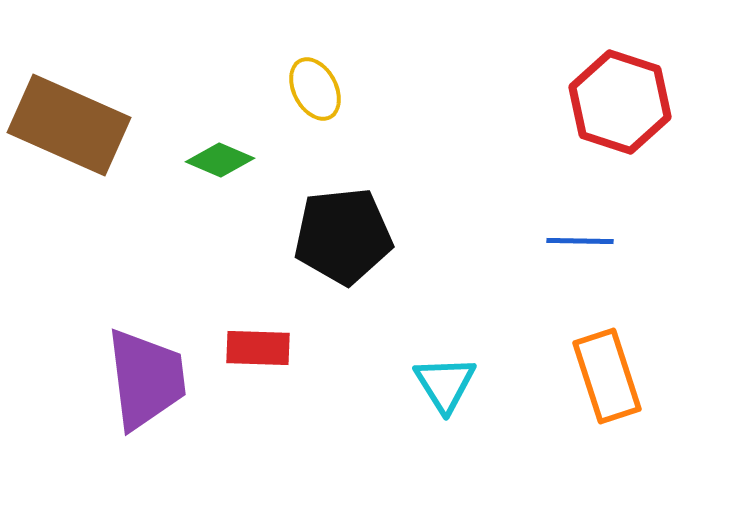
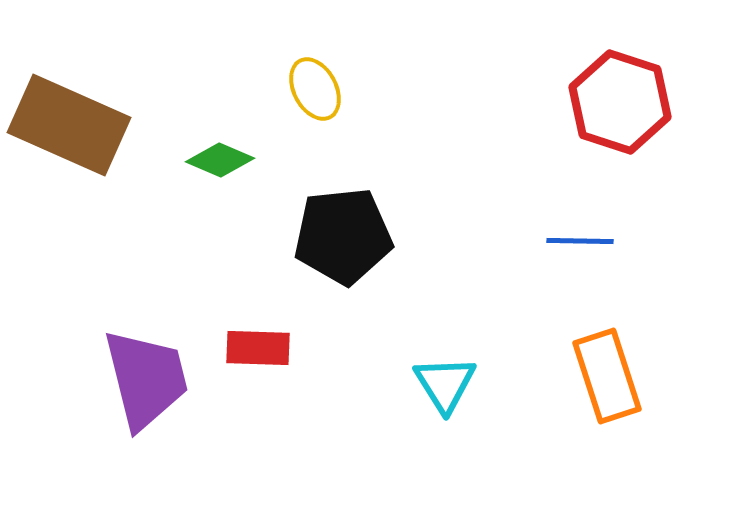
purple trapezoid: rotated 7 degrees counterclockwise
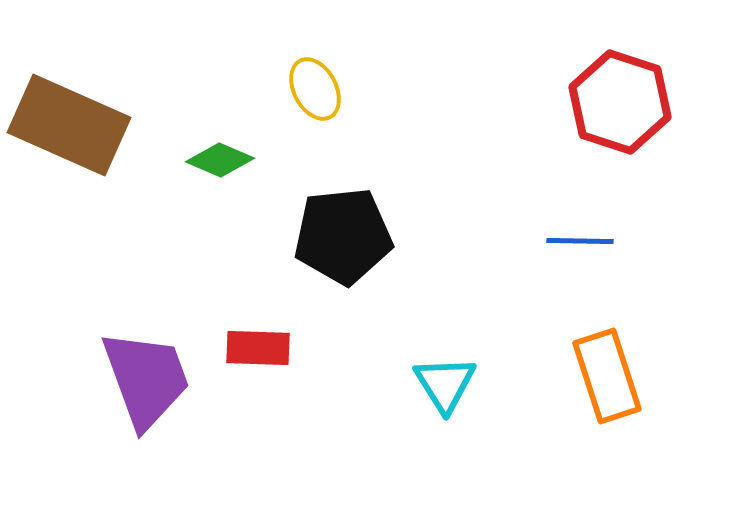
purple trapezoid: rotated 6 degrees counterclockwise
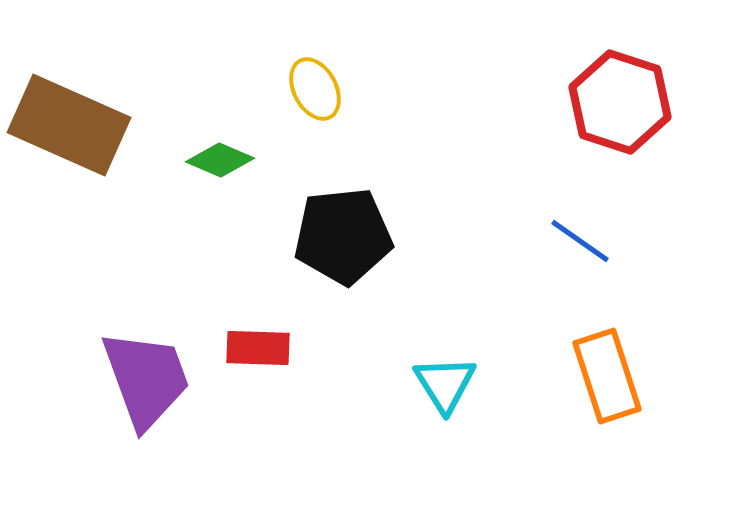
blue line: rotated 34 degrees clockwise
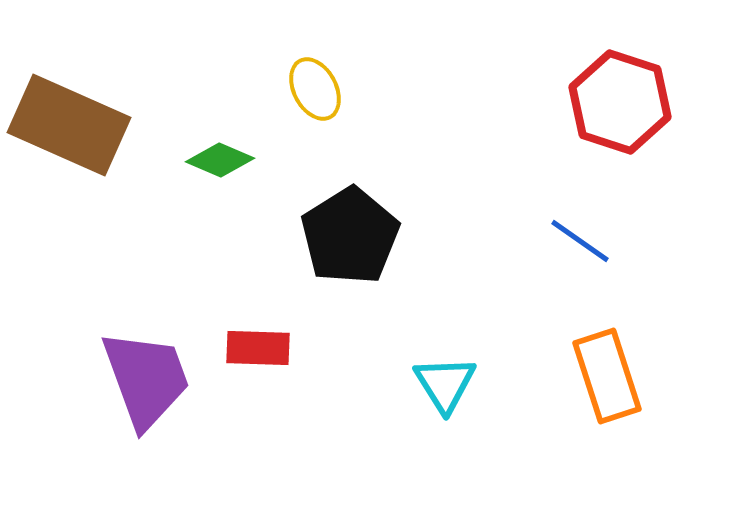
black pentagon: moved 7 px right; rotated 26 degrees counterclockwise
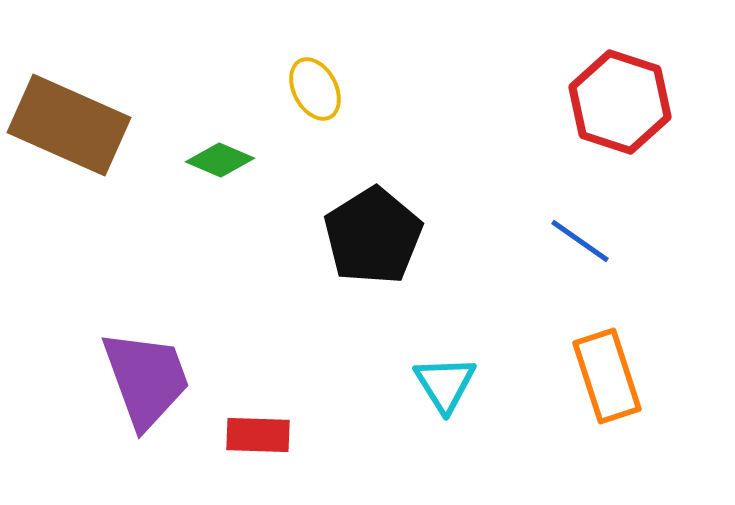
black pentagon: moved 23 px right
red rectangle: moved 87 px down
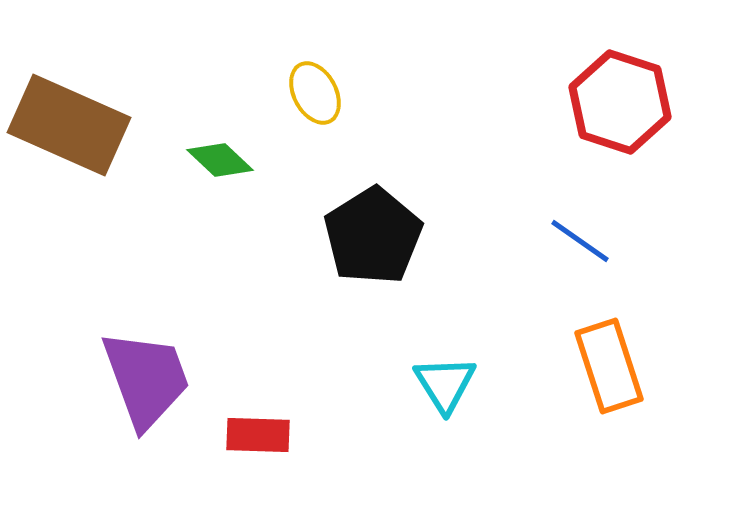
yellow ellipse: moved 4 px down
green diamond: rotated 20 degrees clockwise
orange rectangle: moved 2 px right, 10 px up
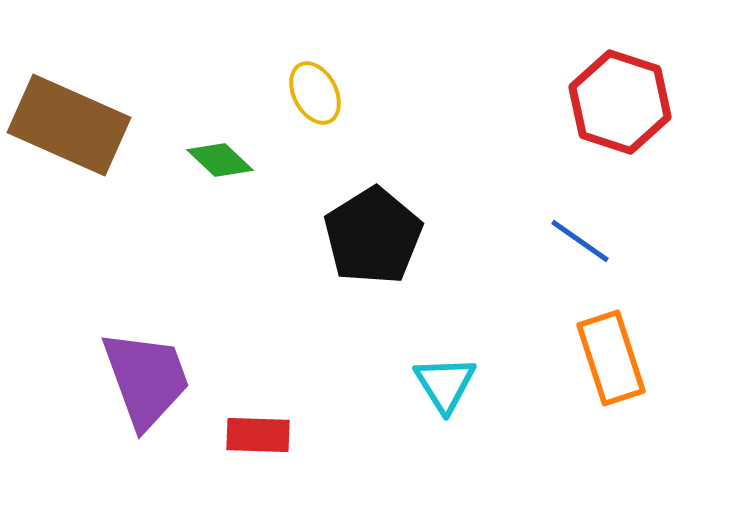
orange rectangle: moved 2 px right, 8 px up
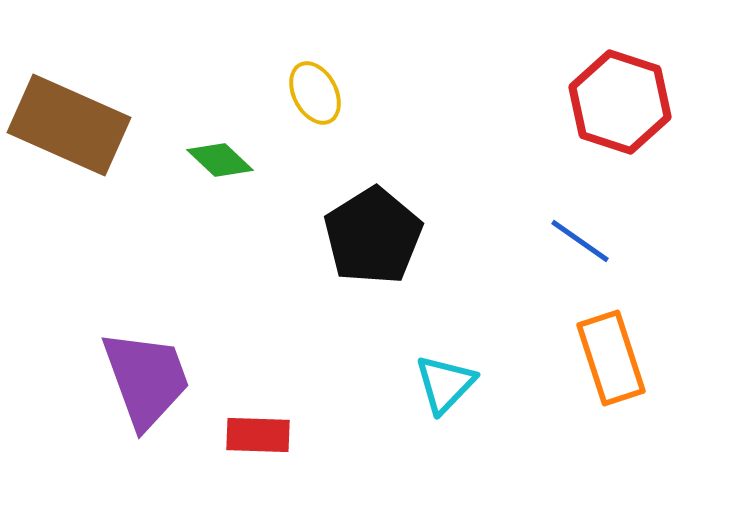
cyan triangle: rotated 16 degrees clockwise
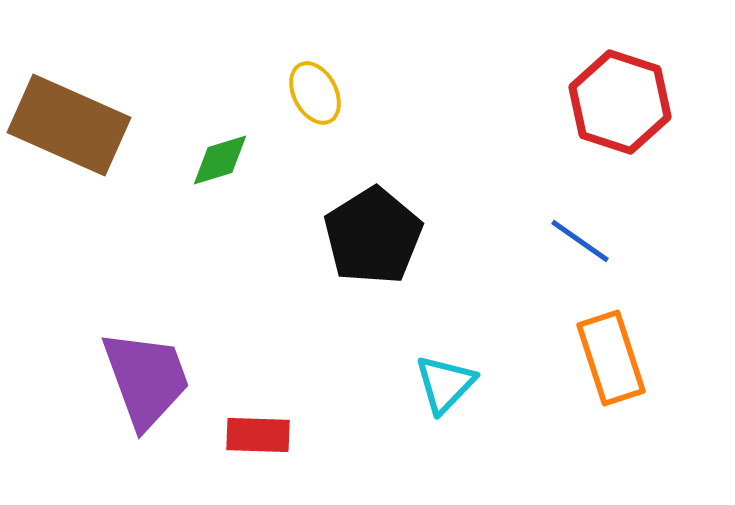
green diamond: rotated 60 degrees counterclockwise
